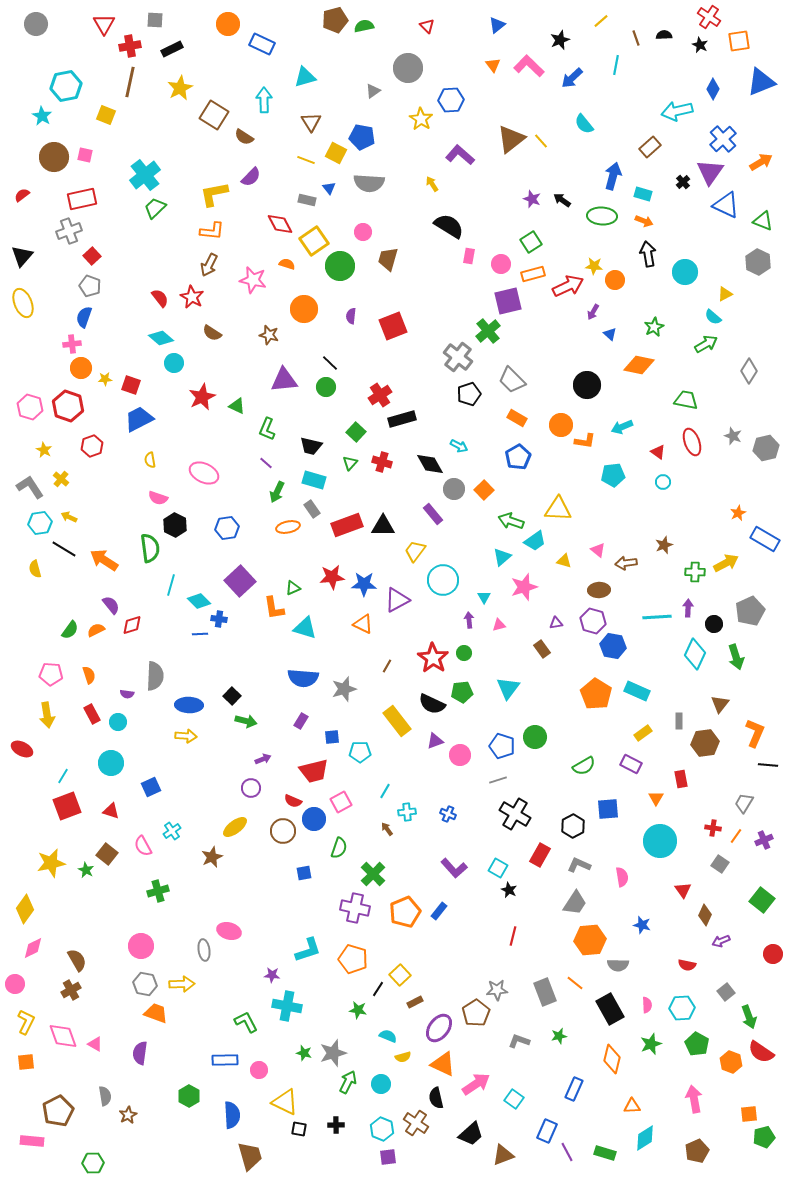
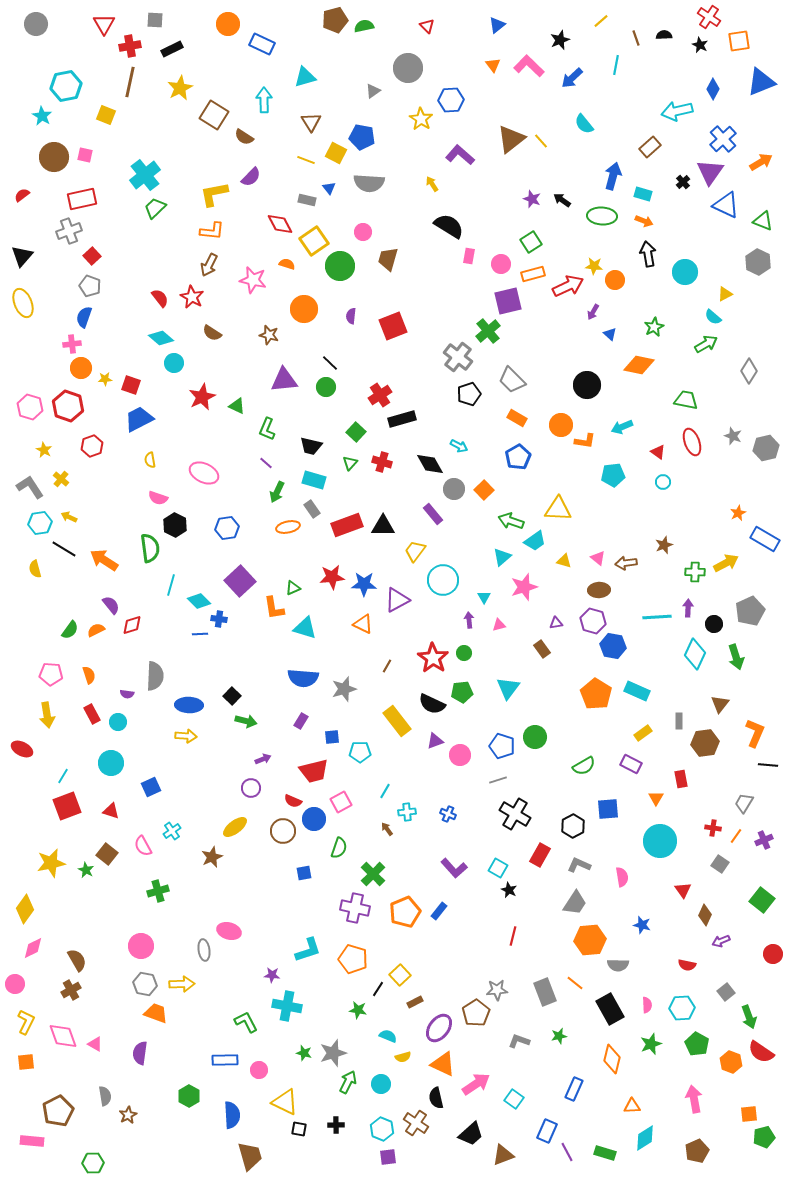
pink triangle at (598, 550): moved 8 px down
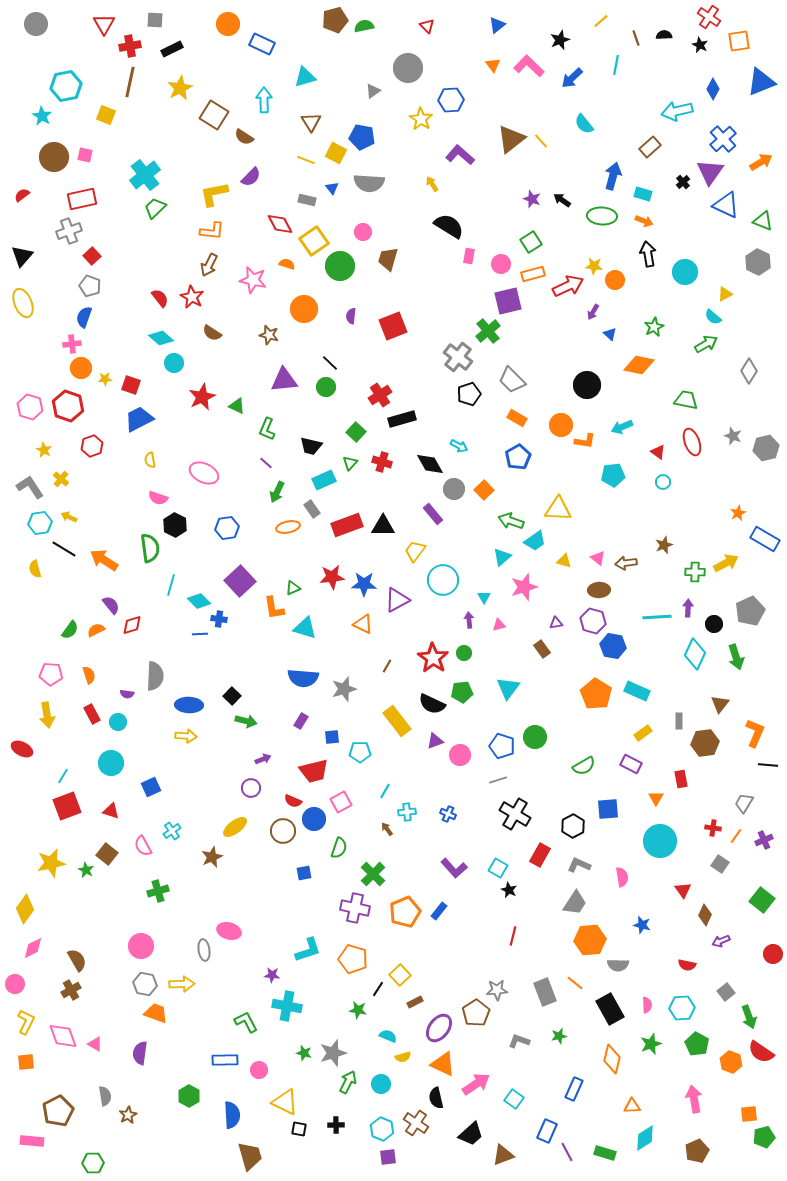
blue triangle at (329, 188): moved 3 px right
cyan rectangle at (314, 480): moved 10 px right; rotated 40 degrees counterclockwise
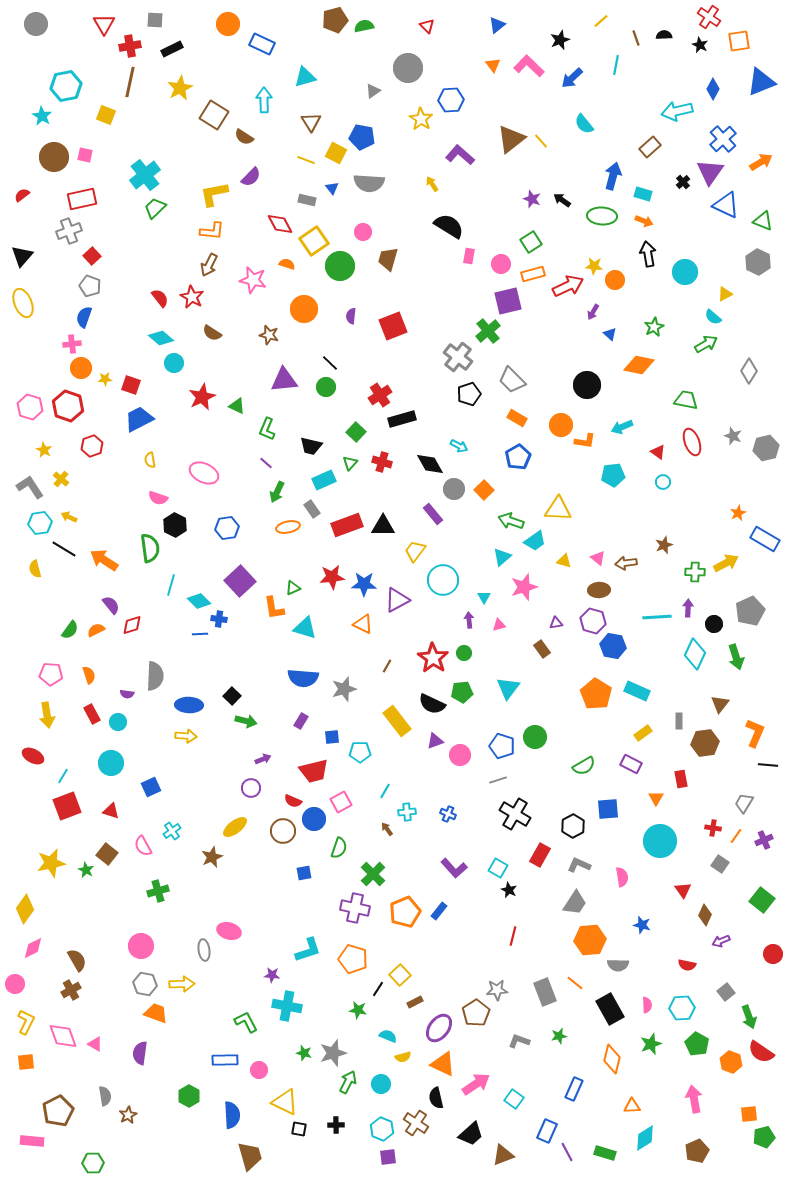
red ellipse at (22, 749): moved 11 px right, 7 px down
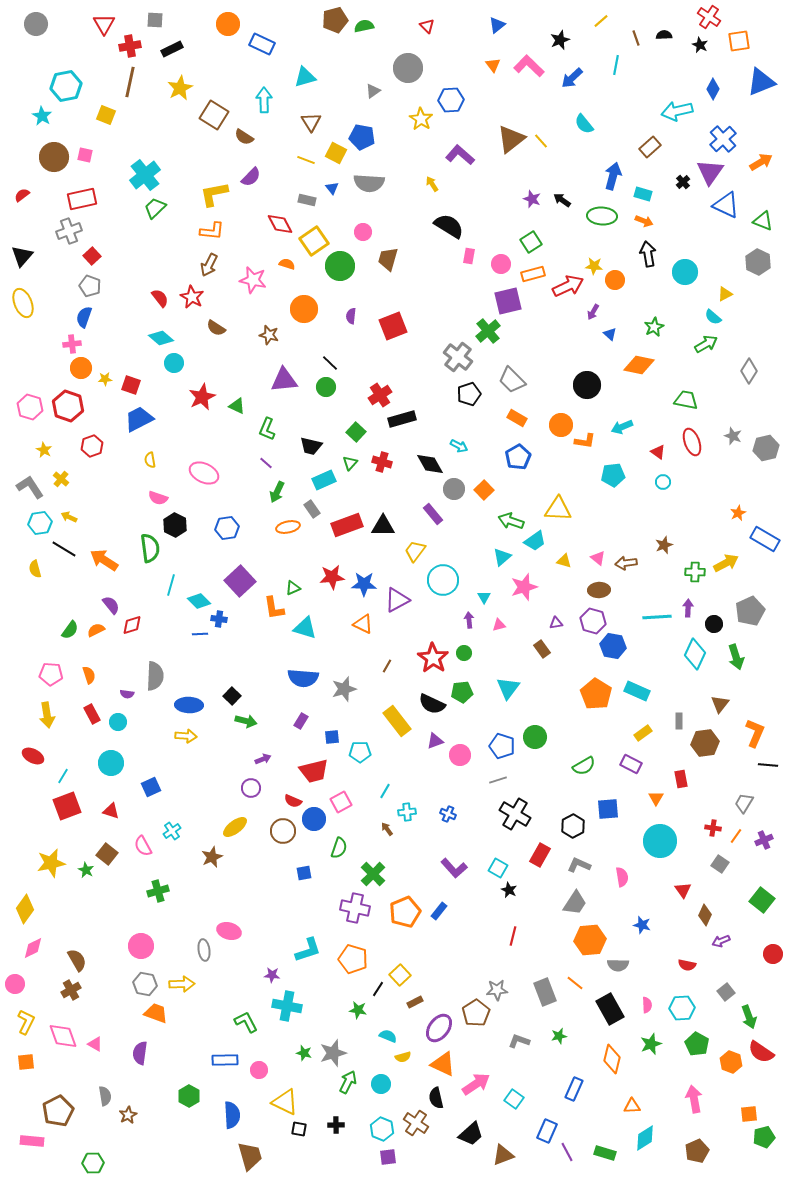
brown semicircle at (212, 333): moved 4 px right, 5 px up
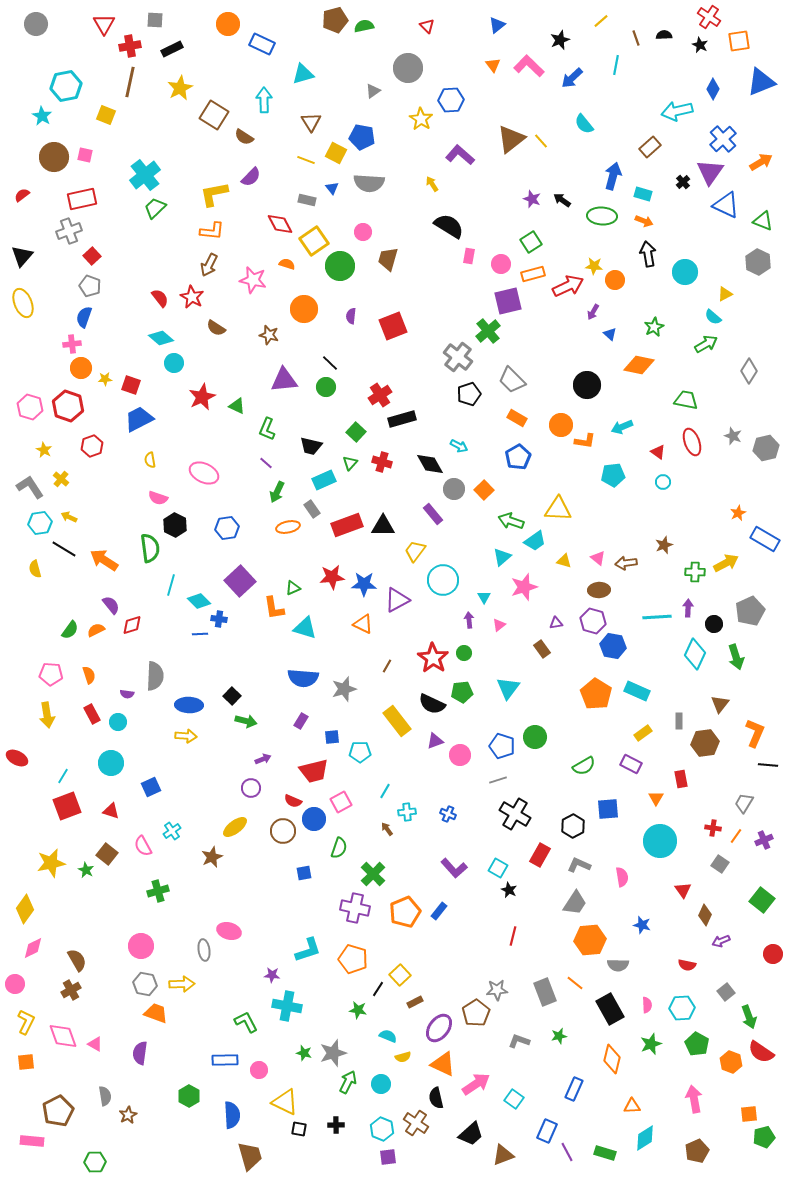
cyan triangle at (305, 77): moved 2 px left, 3 px up
pink triangle at (499, 625): rotated 24 degrees counterclockwise
red ellipse at (33, 756): moved 16 px left, 2 px down
green hexagon at (93, 1163): moved 2 px right, 1 px up
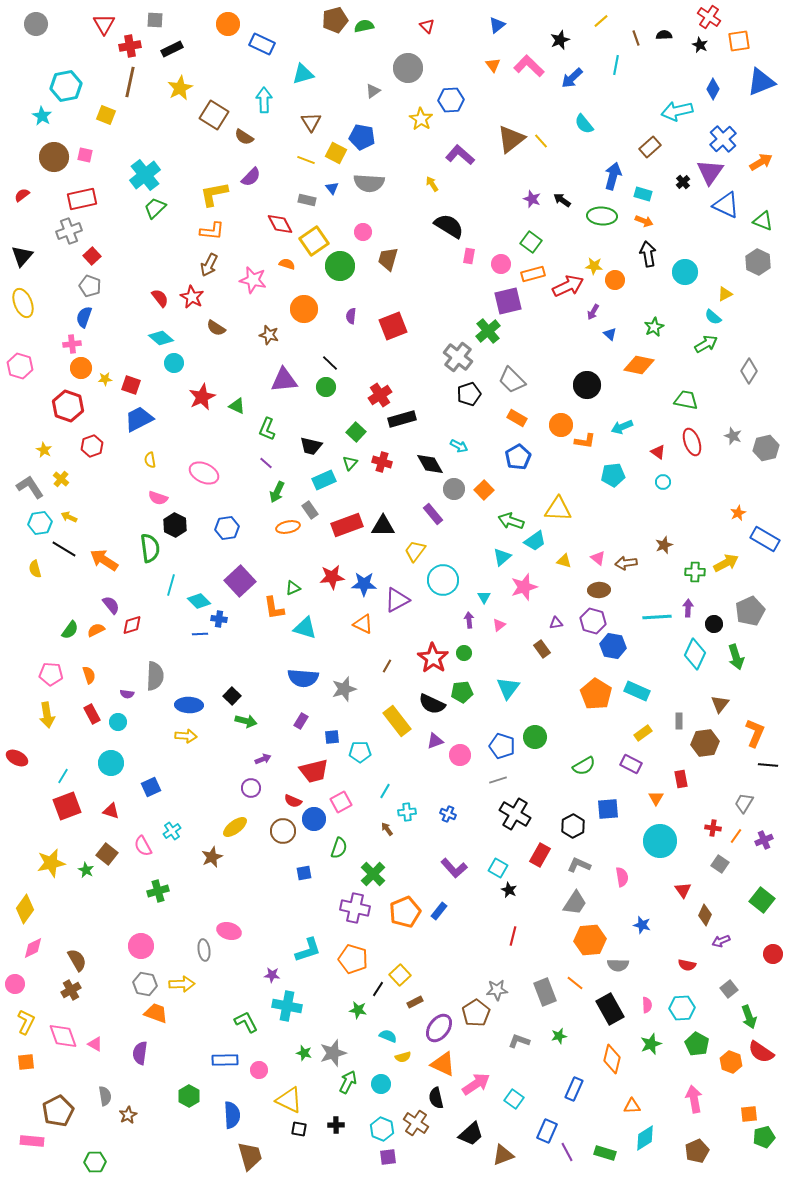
green square at (531, 242): rotated 20 degrees counterclockwise
pink hexagon at (30, 407): moved 10 px left, 41 px up
gray rectangle at (312, 509): moved 2 px left, 1 px down
gray square at (726, 992): moved 3 px right, 3 px up
yellow triangle at (285, 1102): moved 4 px right, 2 px up
